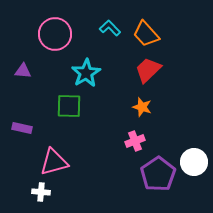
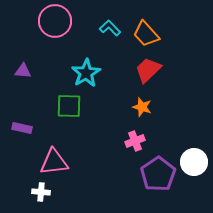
pink circle: moved 13 px up
pink triangle: rotated 8 degrees clockwise
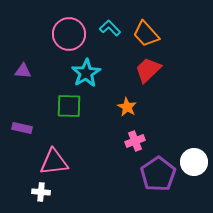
pink circle: moved 14 px right, 13 px down
orange star: moved 15 px left; rotated 12 degrees clockwise
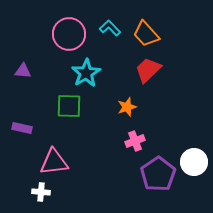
orange star: rotated 24 degrees clockwise
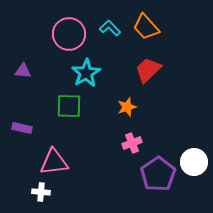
orange trapezoid: moved 7 px up
pink cross: moved 3 px left, 2 px down
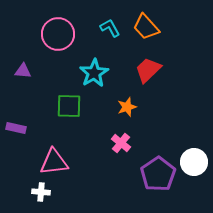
cyan L-shape: rotated 15 degrees clockwise
pink circle: moved 11 px left
cyan star: moved 8 px right
purple rectangle: moved 6 px left
pink cross: moved 11 px left; rotated 30 degrees counterclockwise
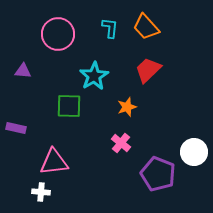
cyan L-shape: rotated 35 degrees clockwise
cyan star: moved 3 px down
white circle: moved 10 px up
purple pentagon: rotated 16 degrees counterclockwise
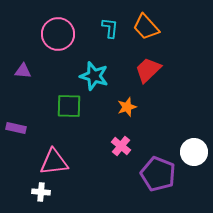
cyan star: rotated 24 degrees counterclockwise
pink cross: moved 3 px down
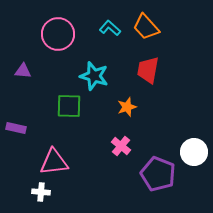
cyan L-shape: rotated 55 degrees counterclockwise
red trapezoid: rotated 36 degrees counterclockwise
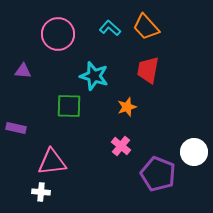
pink triangle: moved 2 px left
